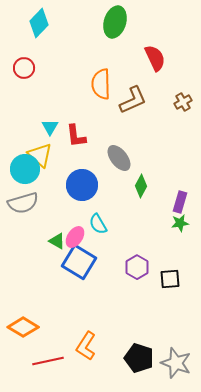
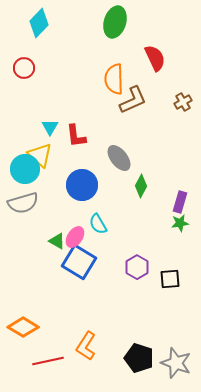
orange semicircle: moved 13 px right, 5 px up
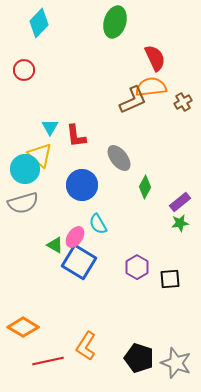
red circle: moved 2 px down
orange semicircle: moved 37 px right, 8 px down; rotated 84 degrees clockwise
green diamond: moved 4 px right, 1 px down
purple rectangle: rotated 35 degrees clockwise
green triangle: moved 2 px left, 4 px down
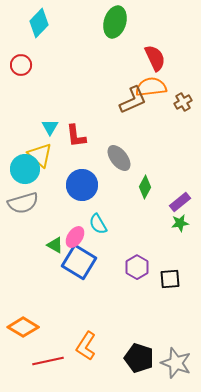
red circle: moved 3 px left, 5 px up
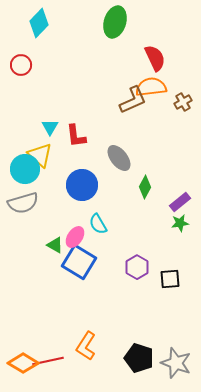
orange diamond: moved 36 px down
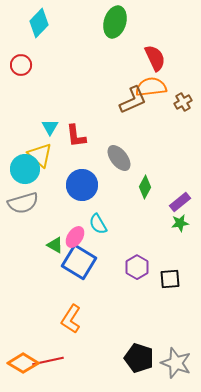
orange L-shape: moved 15 px left, 27 px up
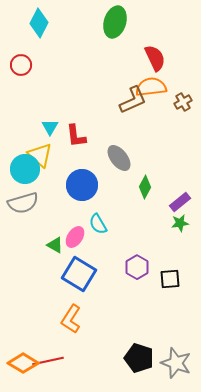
cyan diamond: rotated 16 degrees counterclockwise
blue square: moved 12 px down
